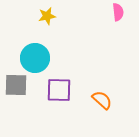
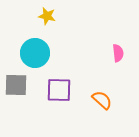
pink semicircle: moved 41 px down
yellow star: rotated 24 degrees clockwise
cyan circle: moved 5 px up
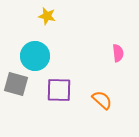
cyan circle: moved 3 px down
gray square: moved 1 px up; rotated 15 degrees clockwise
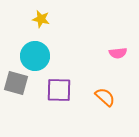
yellow star: moved 6 px left, 3 px down
pink semicircle: rotated 90 degrees clockwise
gray square: moved 1 px up
orange semicircle: moved 3 px right, 3 px up
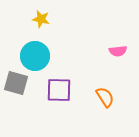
pink semicircle: moved 2 px up
orange semicircle: rotated 15 degrees clockwise
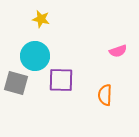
pink semicircle: rotated 12 degrees counterclockwise
purple square: moved 2 px right, 10 px up
orange semicircle: moved 2 px up; rotated 145 degrees counterclockwise
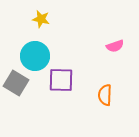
pink semicircle: moved 3 px left, 5 px up
gray square: rotated 15 degrees clockwise
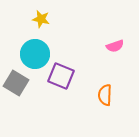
cyan circle: moved 2 px up
purple square: moved 4 px up; rotated 20 degrees clockwise
